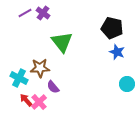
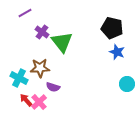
purple cross: moved 1 px left, 19 px down
purple semicircle: rotated 32 degrees counterclockwise
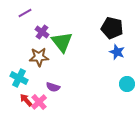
brown star: moved 1 px left, 11 px up
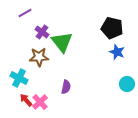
purple semicircle: moved 13 px right; rotated 96 degrees counterclockwise
pink cross: moved 1 px right
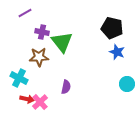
purple cross: rotated 24 degrees counterclockwise
red arrow: moved 1 px right, 1 px up; rotated 144 degrees clockwise
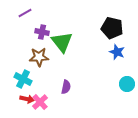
cyan cross: moved 4 px right, 1 px down
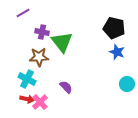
purple line: moved 2 px left
black pentagon: moved 2 px right
cyan cross: moved 4 px right
purple semicircle: rotated 56 degrees counterclockwise
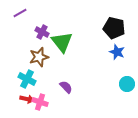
purple line: moved 3 px left
purple cross: rotated 16 degrees clockwise
brown star: rotated 12 degrees counterclockwise
pink cross: rotated 28 degrees counterclockwise
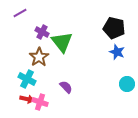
brown star: rotated 18 degrees counterclockwise
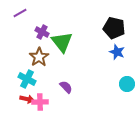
pink cross: rotated 21 degrees counterclockwise
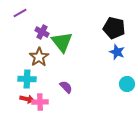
cyan cross: rotated 24 degrees counterclockwise
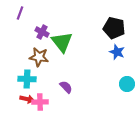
purple line: rotated 40 degrees counterclockwise
brown star: rotated 30 degrees counterclockwise
